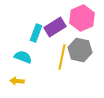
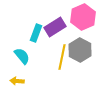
pink hexagon: moved 1 px right, 1 px up
gray hexagon: rotated 15 degrees clockwise
cyan semicircle: moved 1 px left, 1 px up; rotated 30 degrees clockwise
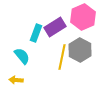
yellow arrow: moved 1 px left, 1 px up
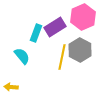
yellow arrow: moved 5 px left, 7 px down
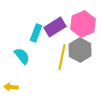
pink hexagon: moved 7 px down
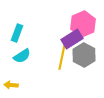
purple rectangle: moved 17 px right, 12 px down
cyan rectangle: moved 19 px left
gray hexagon: moved 4 px right, 5 px down
cyan semicircle: rotated 96 degrees clockwise
yellow arrow: moved 2 px up
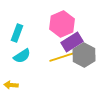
pink hexagon: moved 21 px left
purple rectangle: moved 3 px down
yellow line: rotated 60 degrees clockwise
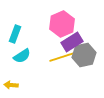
cyan rectangle: moved 2 px left, 1 px down
gray hexagon: rotated 20 degrees clockwise
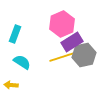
cyan semicircle: moved 6 px down; rotated 114 degrees counterclockwise
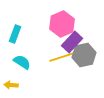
purple rectangle: rotated 15 degrees counterclockwise
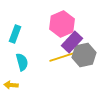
cyan semicircle: rotated 42 degrees clockwise
